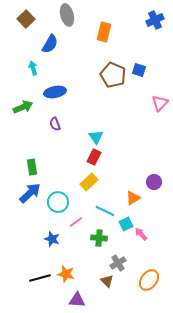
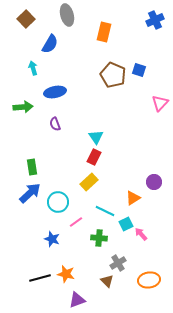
green arrow: rotated 18 degrees clockwise
orange ellipse: rotated 45 degrees clockwise
purple triangle: rotated 24 degrees counterclockwise
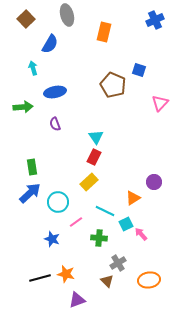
brown pentagon: moved 10 px down
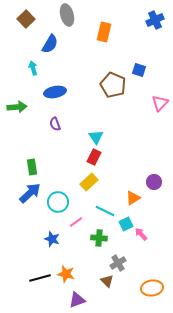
green arrow: moved 6 px left
orange ellipse: moved 3 px right, 8 px down
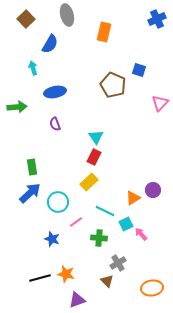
blue cross: moved 2 px right, 1 px up
purple circle: moved 1 px left, 8 px down
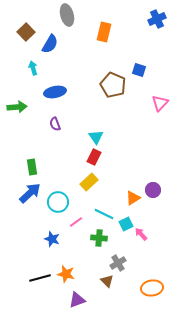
brown square: moved 13 px down
cyan line: moved 1 px left, 3 px down
